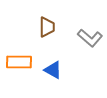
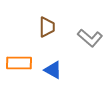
orange rectangle: moved 1 px down
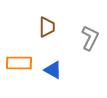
gray L-shape: rotated 105 degrees counterclockwise
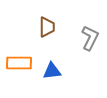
blue triangle: moved 1 px left, 1 px down; rotated 36 degrees counterclockwise
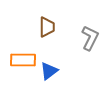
orange rectangle: moved 4 px right, 3 px up
blue triangle: moved 3 px left; rotated 30 degrees counterclockwise
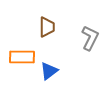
orange rectangle: moved 1 px left, 3 px up
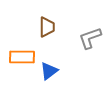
gray L-shape: rotated 135 degrees counterclockwise
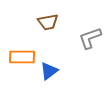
brown trapezoid: moved 1 px right, 5 px up; rotated 80 degrees clockwise
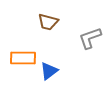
brown trapezoid: rotated 25 degrees clockwise
orange rectangle: moved 1 px right, 1 px down
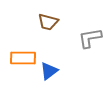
gray L-shape: rotated 10 degrees clockwise
